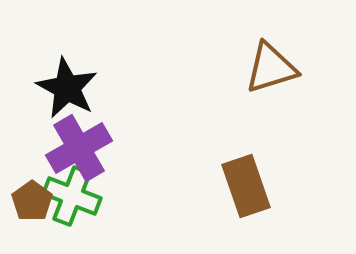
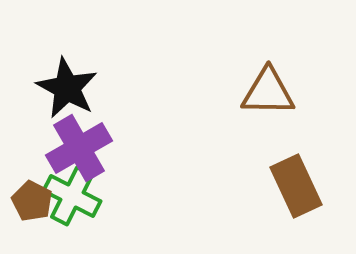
brown triangle: moved 3 px left, 24 px down; rotated 18 degrees clockwise
brown rectangle: moved 50 px right; rotated 6 degrees counterclockwise
green cross: rotated 6 degrees clockwise
brown pentagon: rotated 9 degrees counterclockwise
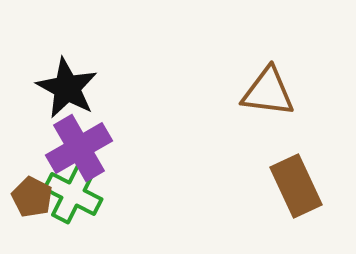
brown triangle: rotated 6 degrees clockwise
green cross: moved 1 px right, 2 px up
brown pentagon: moved 4 px up
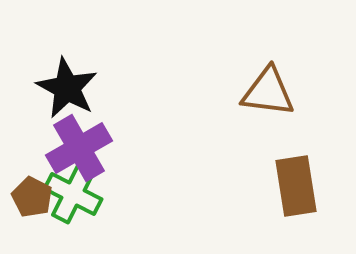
brown rectangle: rotated 16 degrees clockwise
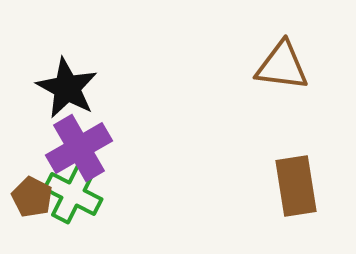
brown triangle: moved 14 px right, 26 px up
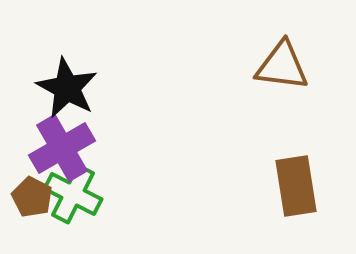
purple cross: moved 17 px left
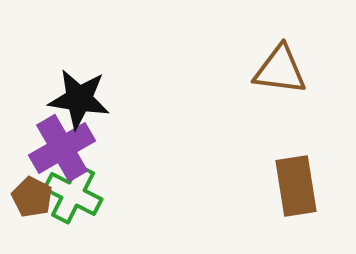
brown triangle: moved 2 px left, 4 px down
black star: moved 12 px right, 11 px down; rotated 20 degrees counterclockwise
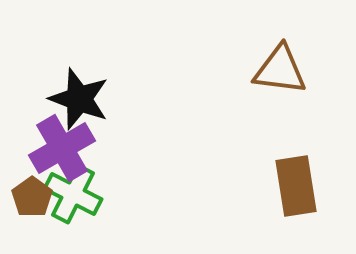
black star: rotated 12 degrees clockwise
brown pentagon: rotated 9 degrees clockwise
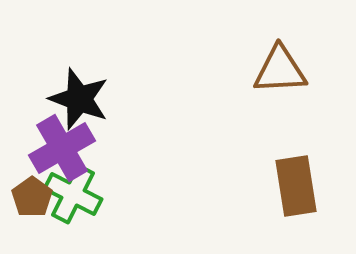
brown triangle: rotated 10 degrees counterclockwise
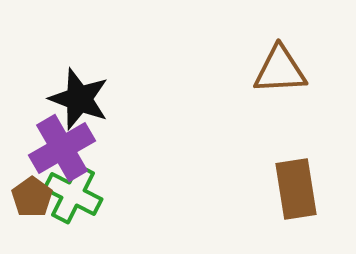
brown rectangle: moved 3 px down
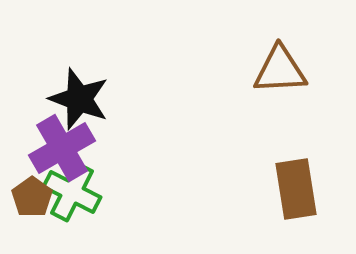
green cross: moved 1 px left, 2 px up
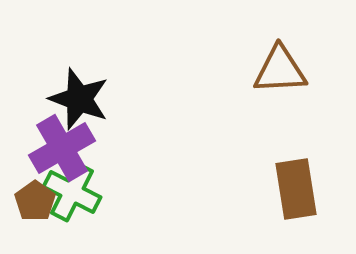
brown pentagon: moved 3 px right, 4 px down
